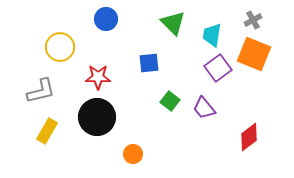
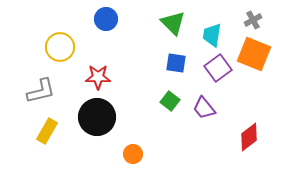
blue square: moved 27 px right; rotated 15 degrees clockwise
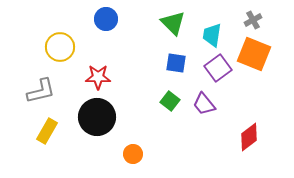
purple trapezoid: moved 4 px up
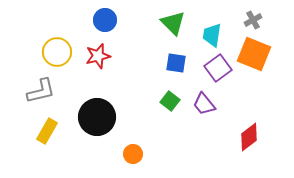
blue circle: moved 1 px left, 1 px down
yellow circle: moved 3 px left, 5 px down
red star: moved 21 px up; rotated 15 degrees counterclockwise
